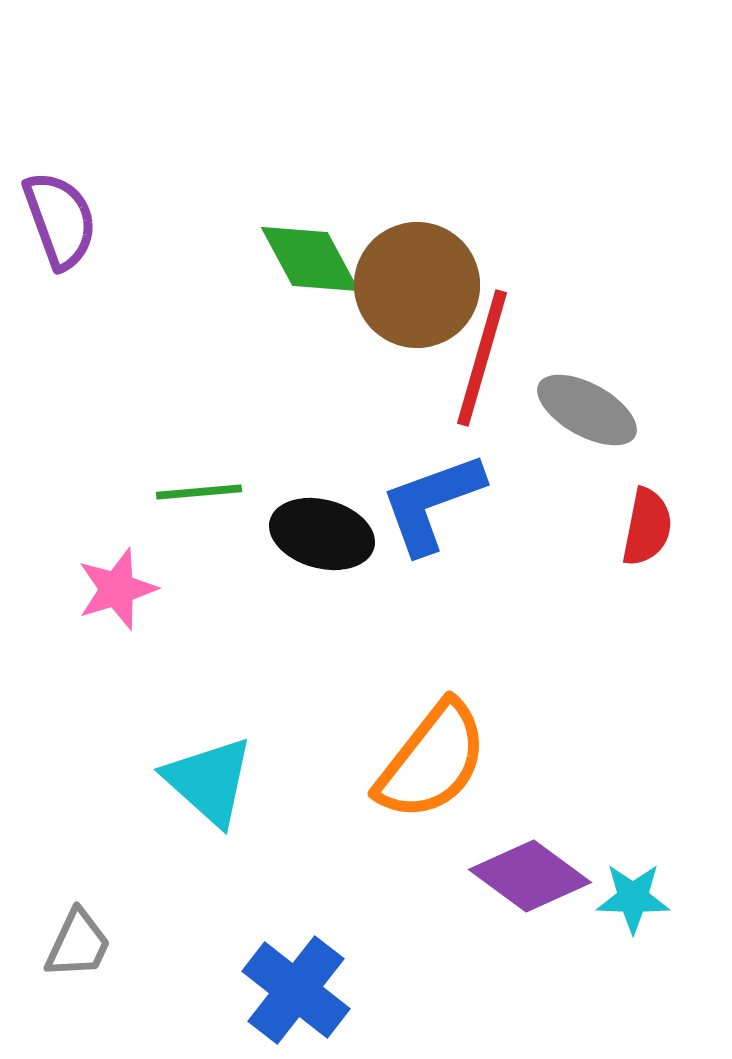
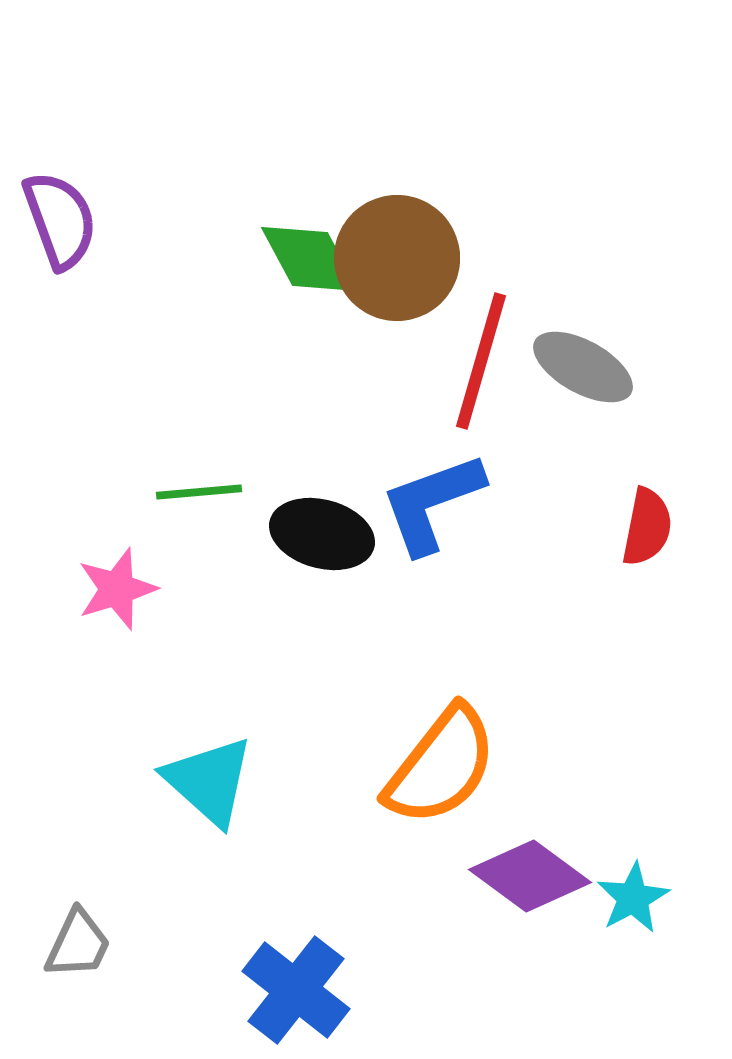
brown circle: moved 20 px left, 27 px up
red line: moved 1 px left, 3 px down
gray ellipse: moved 4 px left, 43 px up
orange semicircle: moved 9 px right, 5 px down
cyan star: rotated 30 degrees counterclockwise
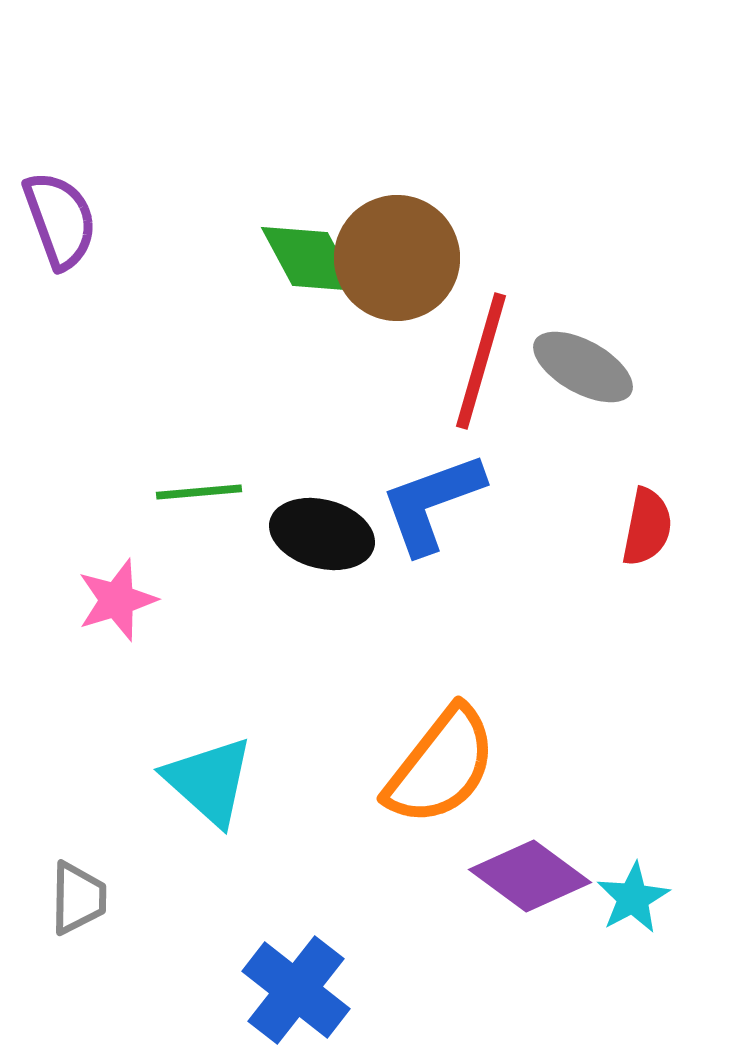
pink star: moved 11 px down
gray trapezoid: moved 46 px up; rotated 24 degrees counterclockwise
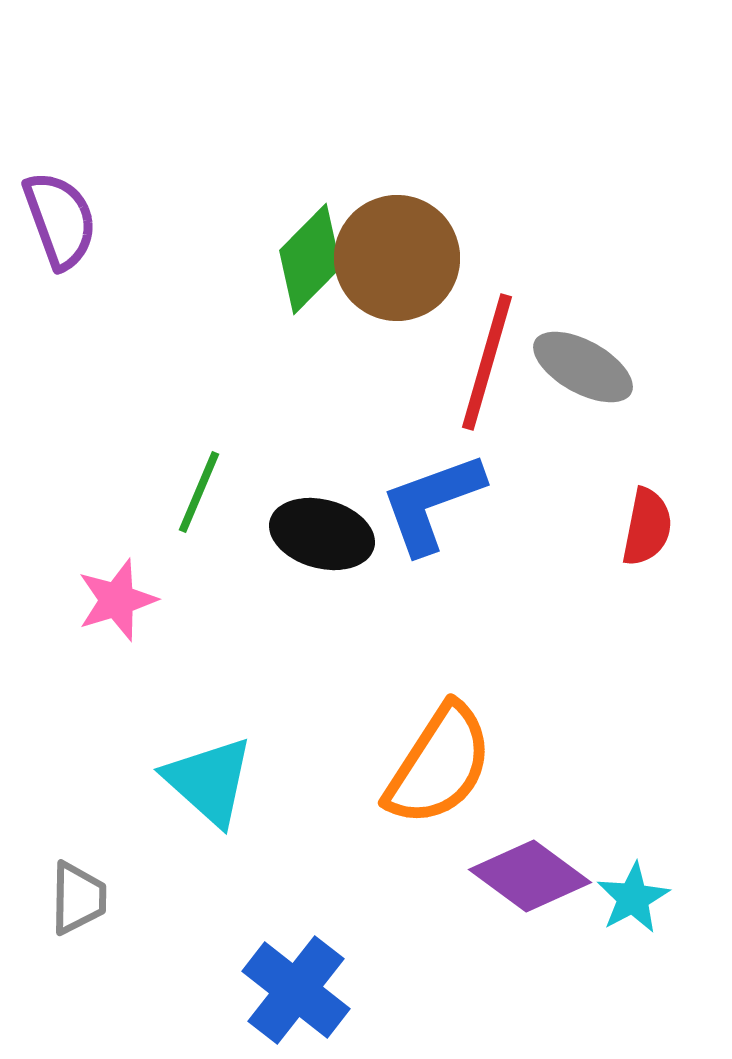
green diamond: rotated 73 degrees clockwise
red line: moved 6 px right, 1 px down
green line: rotated 62 degrees counterclockwise
orange semicircle: moved 2 px left, 1 px up; rotated 5 degrees counterclockwise
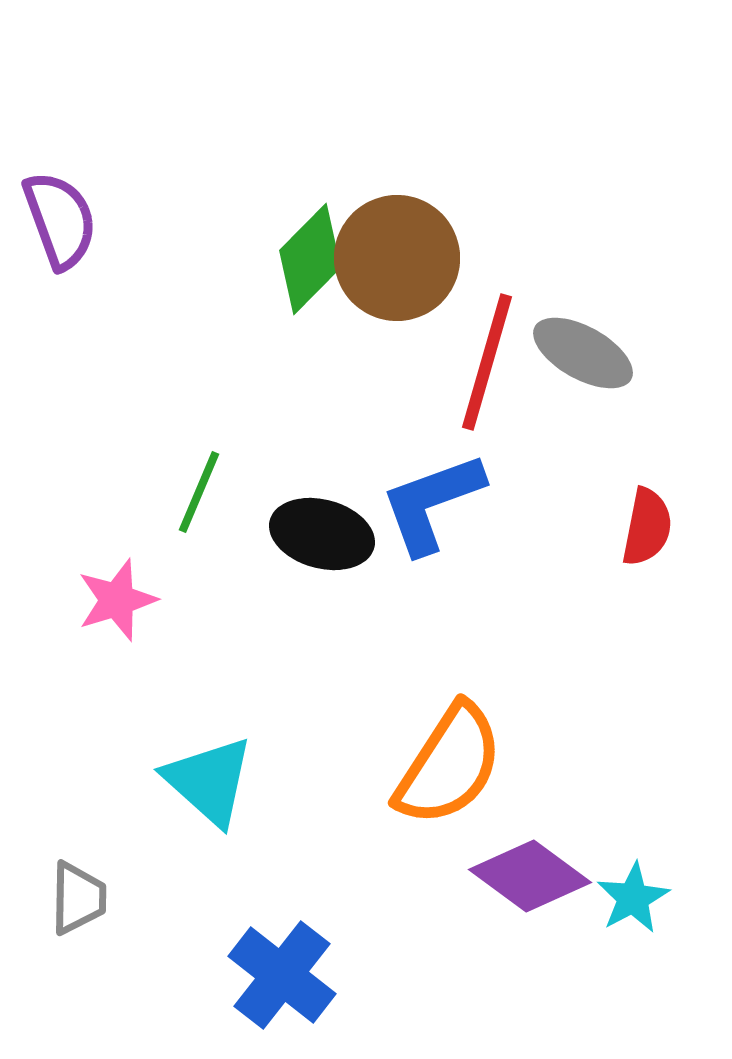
gray ellipse: moved 14 px up
orange semicircle: moved 10 px right
blue cross: moved 14 px left, 15 px up
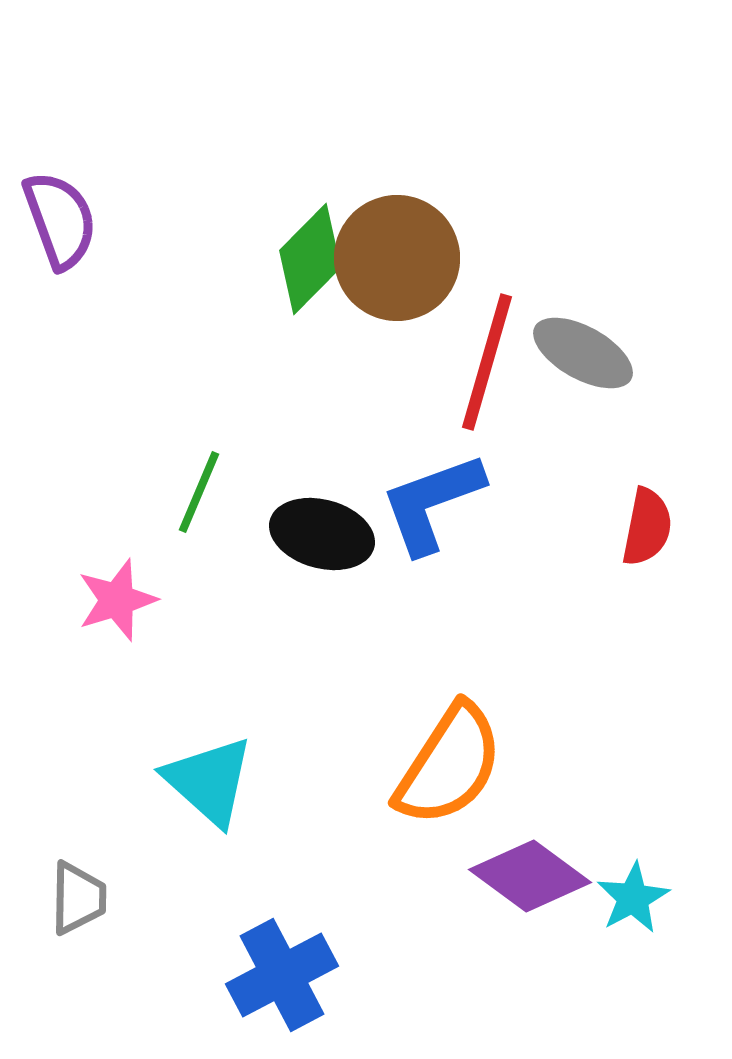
blue cross: rotated 24 degrees clockwise
